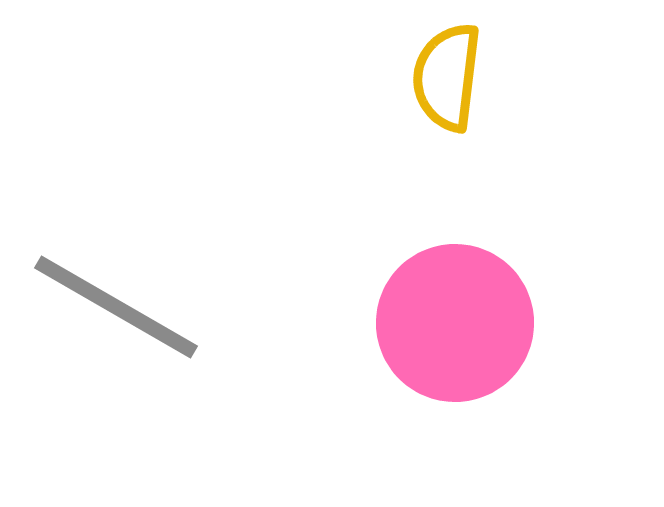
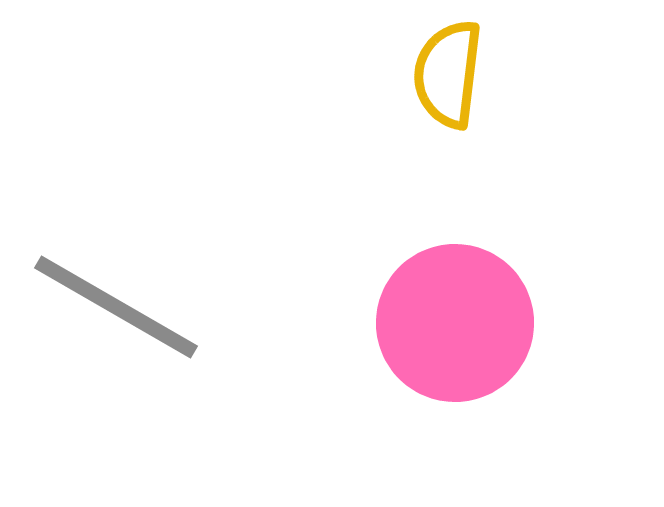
yellow semicircle: moved 1 px right, 3 px up
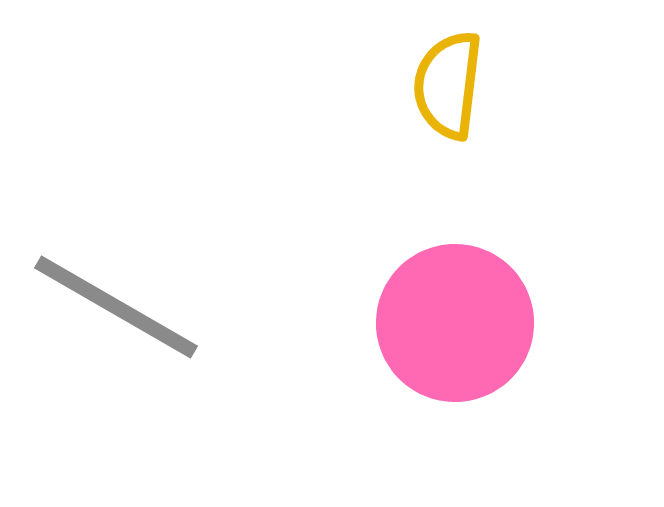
yellow semicircle: moved 11 px down
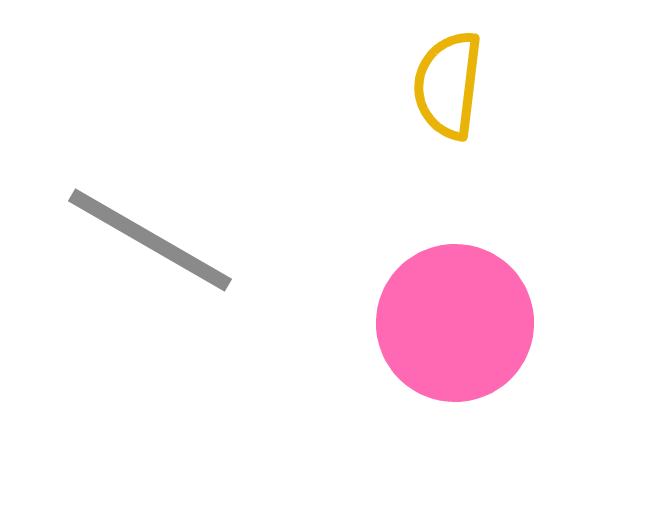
gray line: moved 34 px right, 67 px up
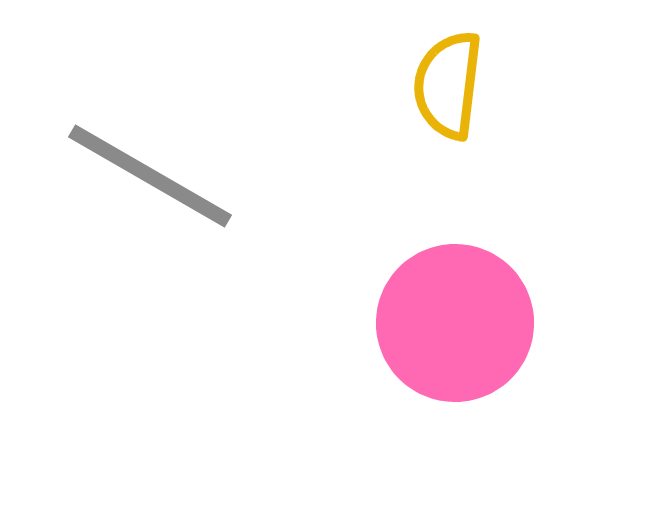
gray line: moved 64 px up
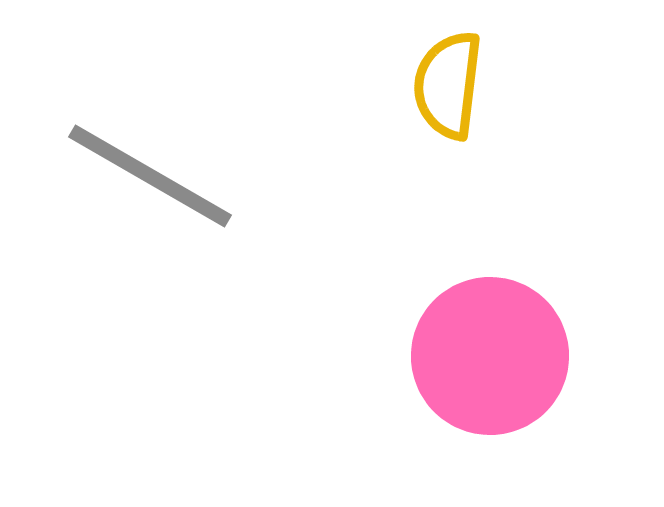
pink circle: moved 35 px right, 33 px down
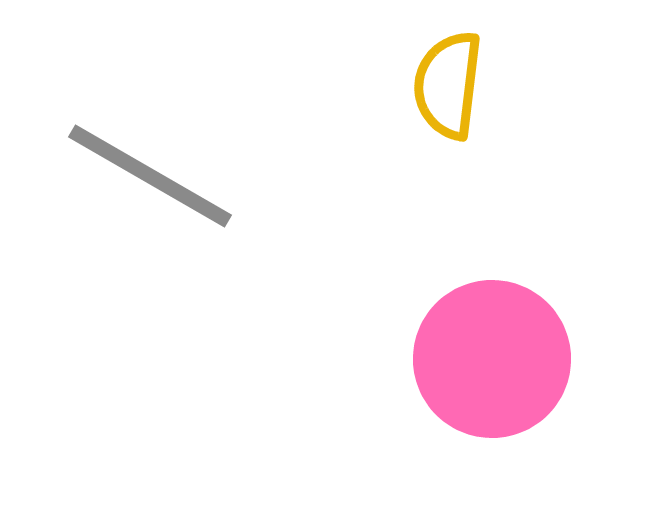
pink circle: moved 2 px right, 3 px down
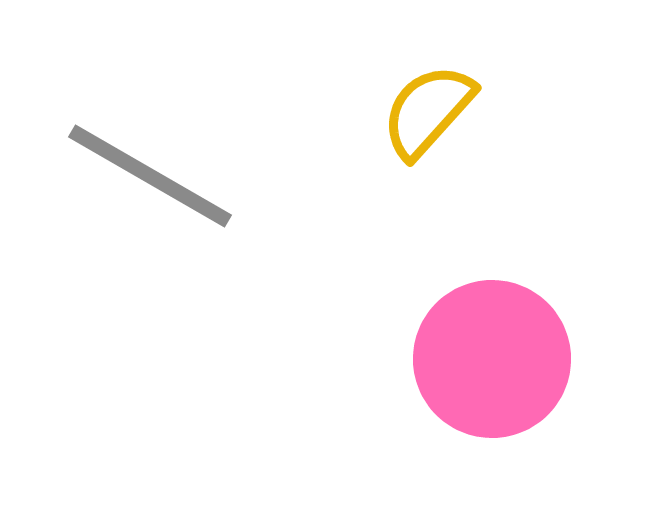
yellow semicircle: moved 20 px left, 26 px down; rotated 35 degrees clockwise
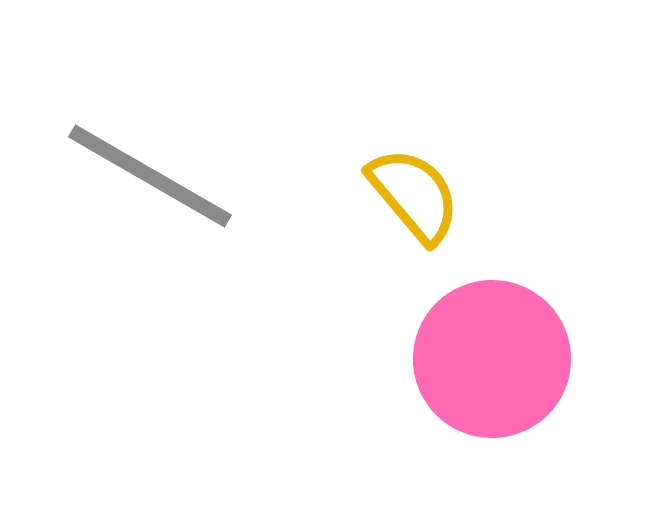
yellow semicircle: moved 14 px left, 84 px down; rotated 98 degrees clockwise
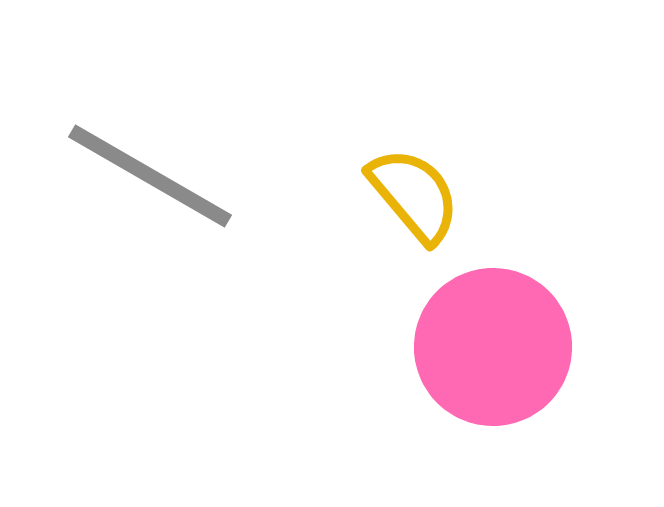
pink circle: moved 1 px right, 12 px up
